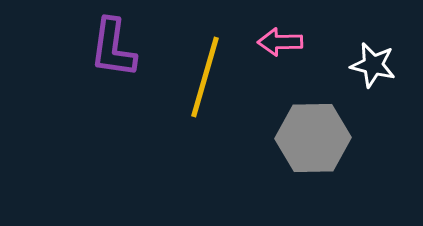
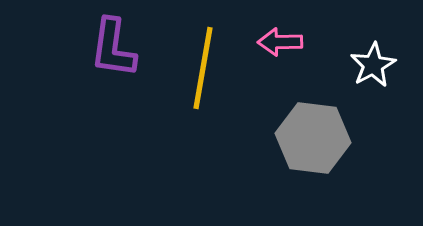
white star: rotated 30 degrees clockwise
yellow line: moved 2 px left, 9 px up; rotated 6 degrees counterclockwise
gray hexagon: rotated 8 degrees clockwise
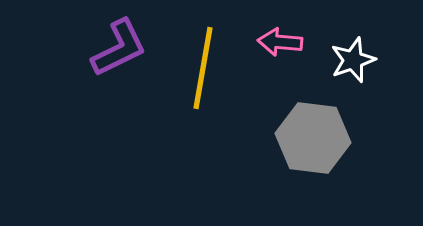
pink arrow: rotated 6 degrees clockwise
purple L-shape: moved 6 px right; rotated 124 degrees counterclockwise
white star: moved 20 px left, 5 px up; rotated 9 degrees clockwise
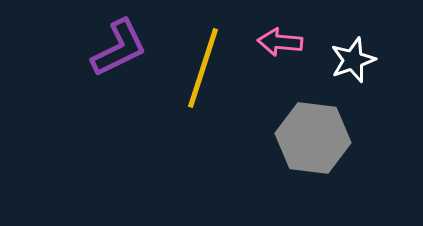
yellow line: rotated 8 degrees clockwise
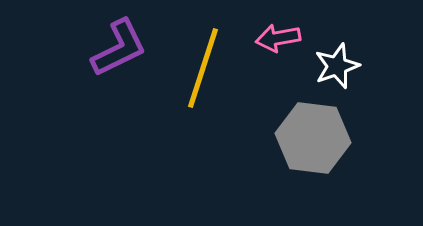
pink arrow: moved 2 px left, 4 px up; rotated 15 degrees counterclockwise
white star: moved 16 px left, 6 px down
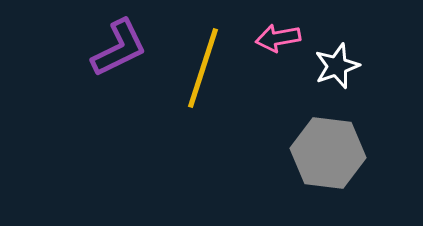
gray hexagon: moved 15 px right, 15 px down
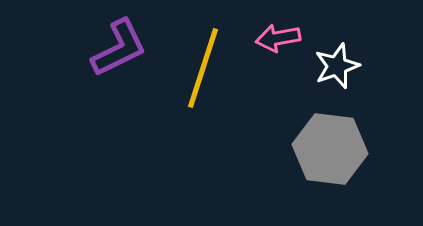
gray hexagon: moved 2 px right, 4 px up
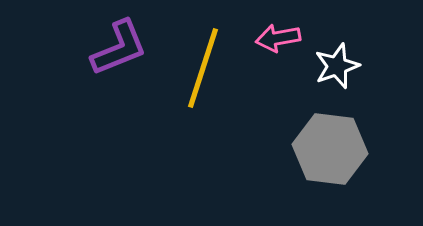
purple L-shape: rotated 4 degrees clockwise
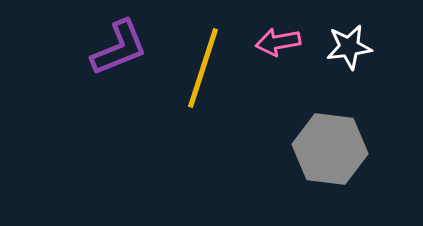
pink arrow: moved 4 px down
white star: moved 12 px right, 19 px up; rotated 12 degrees clockwise
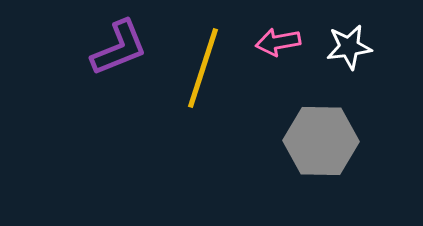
gray hexagon: moved 9 px left, 8 px up; rotated 6 degrees counterclockwise
